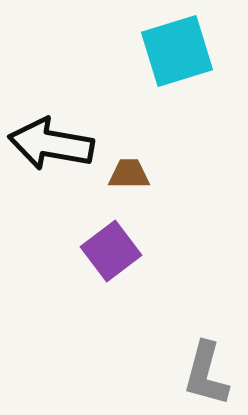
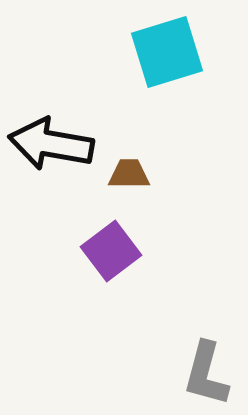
cyan square: moved 10 px left, 1 px down
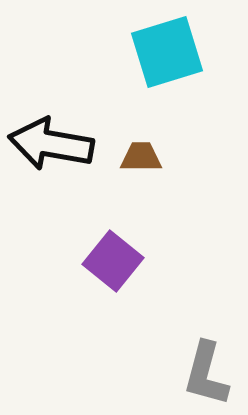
brown trapezoid: moved 12 px right, 17 px up
purple square: moved 2 px right, 10 px down; rotated 14 degrees counterclockwise
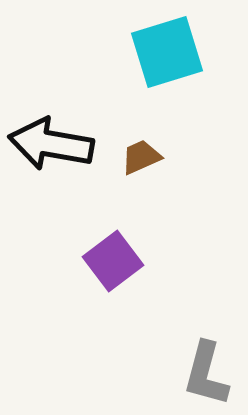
brown trapezoid: rotated 24 degrees counterclockwise
purple square: rotated 14 degrees clockwise
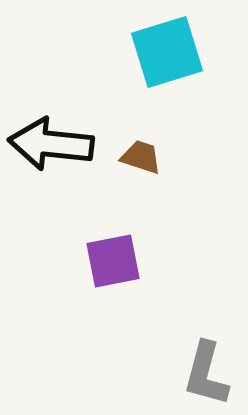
black arrow: rotated 4 degrees counterclockwise
brown trapezoid: rotated 42 degrees clockwise
purple square: rotated 26 degrees clockwise
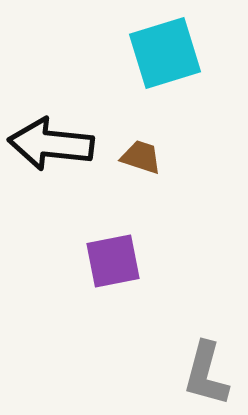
cyan square: moved 2 px left, 1 px down
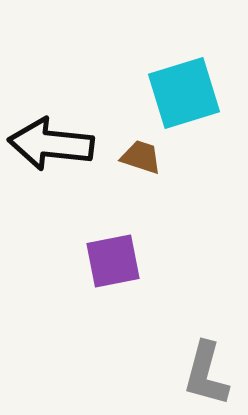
cyan square: moved 19 px right, 40 px down
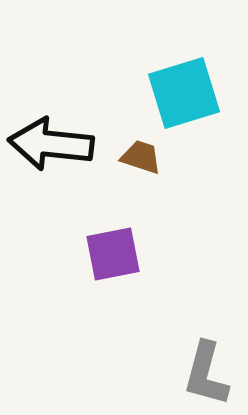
purple square: moved 7 px up
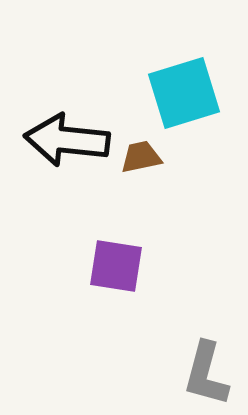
black arrow: moved 16 px right, 4 px up
brown trapezoid: rotated 30 degrees counterclockwise
purple square: moved 3 px right, 12 px down; rotated 20 degrees clockwise
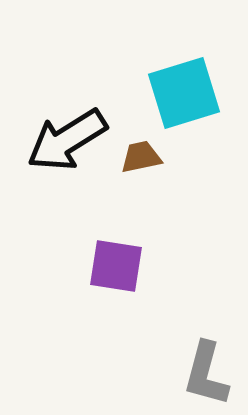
black arrow: rotated 38 degrees counterclockwise
